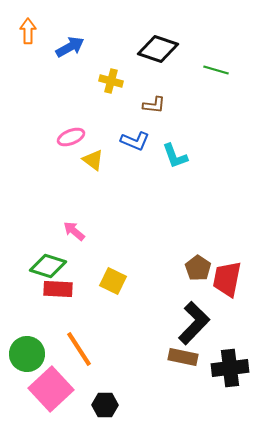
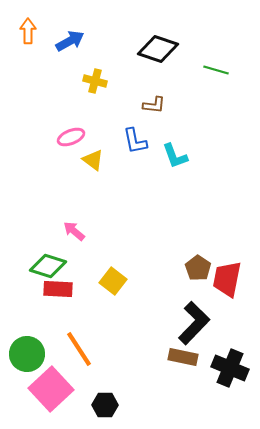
blue arrow: moved 6 px up
yellow cross: moved 16 px left
blue L-shape: rotated 56 degrees clockwise
yellow square: rotated 12 degrees clockwise
black cross: rotated 30 degrees clockwise
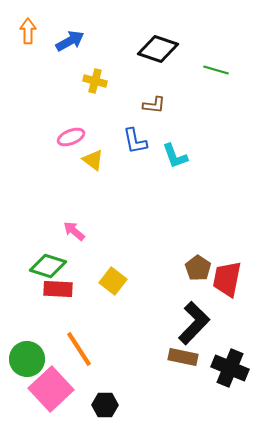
green circle: moved 5 px down
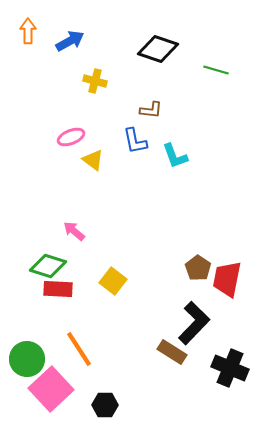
brown L-shape: moved 3 px left, 5 px down
brown rectangle: moved 11 px left, 5 px up; rotated 20 degrees clockwise
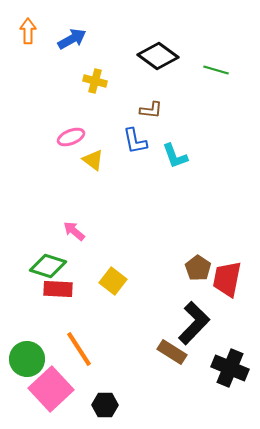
blue arrow: moved 2 px right, 2 px up
black diamond: moved 7 px down; rotated 18 degrees clockwise
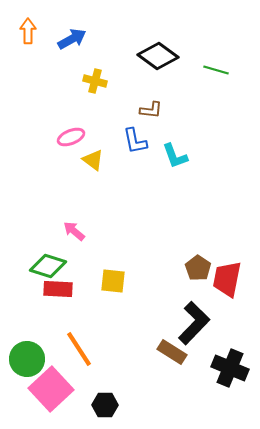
yellow square: rotated 32 degrees counterclockwise
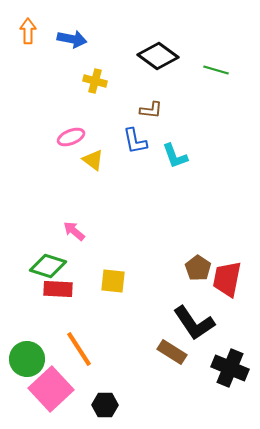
blue arrow: rotated 40 degrees clockwise
black L-shape: rotated 102 degrees clockwise
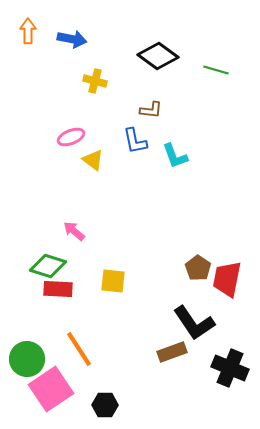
brown rectangle: rotated 52 degrees counterclockwise
pink square: rotated 9 degrees clockwise
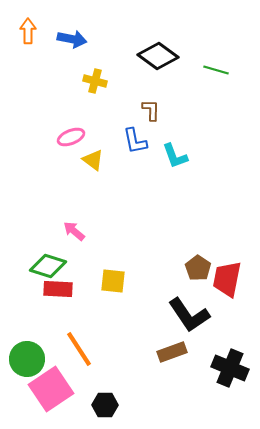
brown L-shape: rotated 95 degrees counterclockwise
black L-shape: moved 5 px left, 8 px up
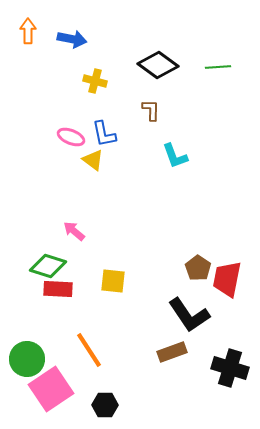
black diamond: moved 9 px down
green line: moved 2 px right, 3 px up; rotated 20 degrees counterclockwise
pink ellipse: rotated 44 degrees clockwise
blue L-shape: moved 31 px left, 7 px up
orange line: moved 10 px right, 1 px down
black cross: rotated 6 degrees counterclockwise
